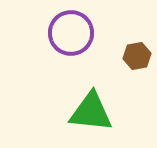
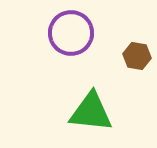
brown hexagon: rotated 20 degrees clockwise
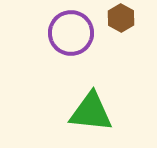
brown hexagon: moved 16 px left, 38 px up; rotated 20 degrees clockwise
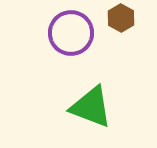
green triangle: moved 5 px up; rotated 15 degrees clockwise
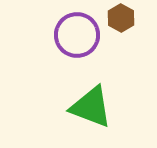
purple circle: moved 6 px right, 2 px down
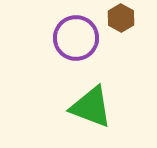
purple circle: moved 1 px left, 3 px down
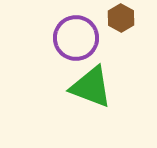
green triangle: moved 20 px up
